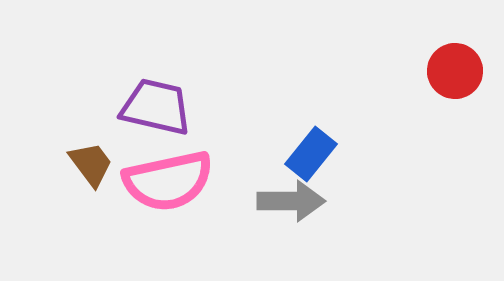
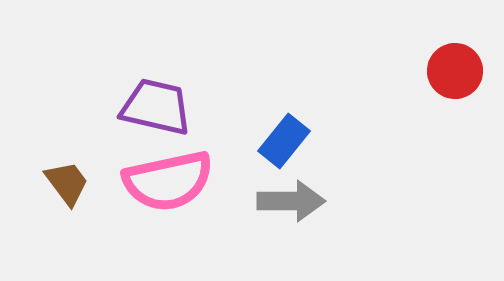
blue rectangle: moved 27 px left, 13 px up
brown trapezoid: moved 24 px left, 19 px down
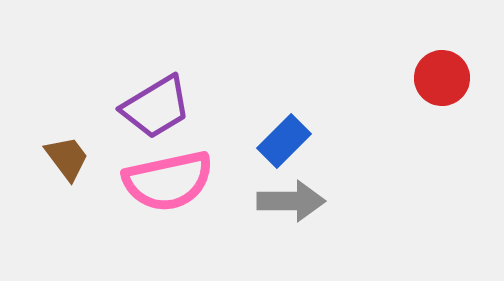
red circle: moved 13 px left, 7 px down
purple trapezoid: rotated 136 degrees clockwise
blue rectangle: rotated 6 degrees clockwise
brown trapezoid: moved 25 px up
